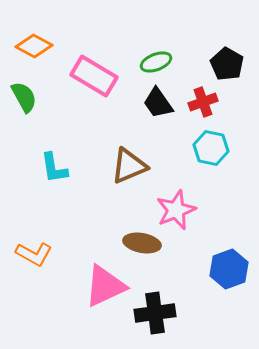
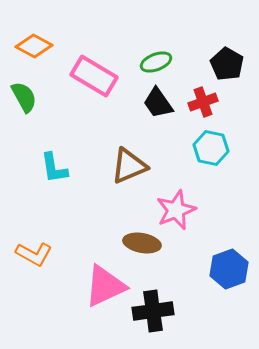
black cross: moved 2 px left, 2 px up
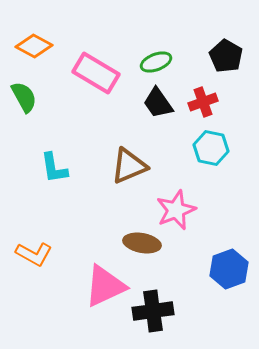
black pentagon: moved 1 px left, 8 px up
pink rectangle: moved 2 px right, 3 px up
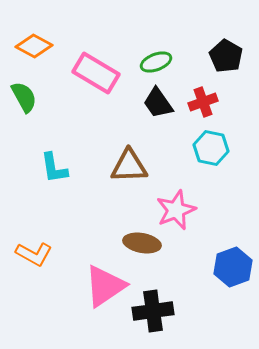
brown triangle: rotated 21 degrees clockwise
blue hexagon: moved 4 px right, 2 px up
pink triangle: rotated 9 degrees counterclockwise
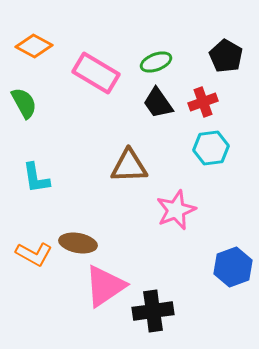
green semicircle: moved 6 px down
cyan hexagon: rotated 20 degrees counterclockwise
cyan L-shape: moved 18 px left, 10 px down
brown ellipse: moved 64 px left
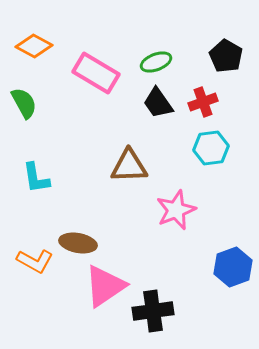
orange L-shape: moved 1 px right, 7 px down
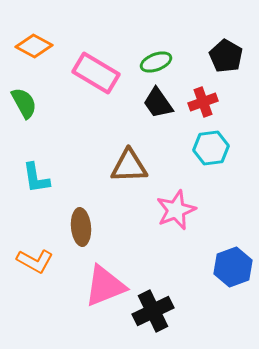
brown ellipse: moved 3 px right, 16 px up; rotated 75 degrees clockwise
pink triangle: rotated 12 degrees clockwise
black cross: rotated 18 degrees counterclockwise
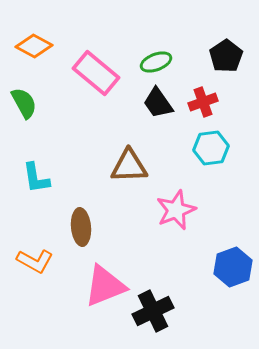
black pentagon: rotated 8 degrees clockwise
pink rectangle: rotated 9 degrees clockwise
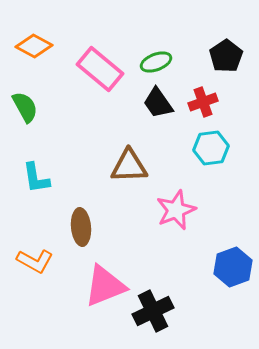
pink rectangle: moved 4 px right, 4 px up
green semicircle: moved 1 px right, 4 px down
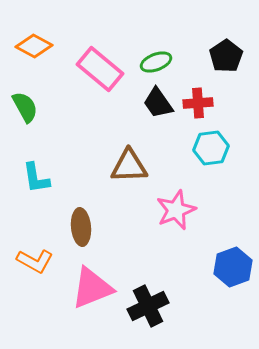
red cross: moved 5 px left, 1 px down; rotated 16 degrees clockwise
pink triangle: moved 13 px left, 2 px down
black cross: moved 5 px left, 5 px up
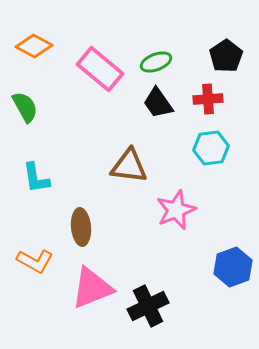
red cross: moved 10 px right, 4 px up
brown triangle: rotated 9 degrees clockwise
